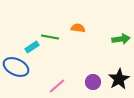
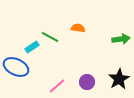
green line: rotated 18 degrees clockwise
purple circle: moved 6 px left
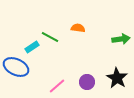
black star: moved 2 px left, 1 px up; rotated 10 degrees counterclockwise
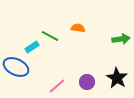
green line: moved 1 px up
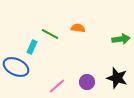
green line: moved 2 px up
cyan rectangle: rotated 32 degrees counterclockwise
black star: rotated 15 degrees counterclockwise
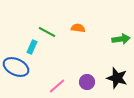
green line: moved 3 px left, 2 px up
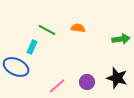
green line: moved 2 px up
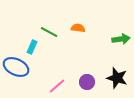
green line: moved 2 px right, 2 px down
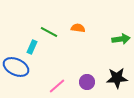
black star: rotated 20 degrees counterclockwise
